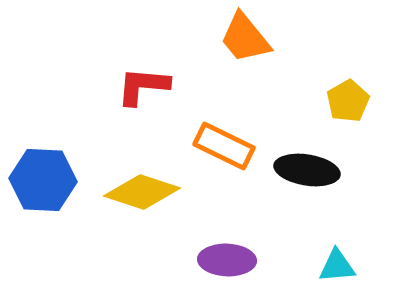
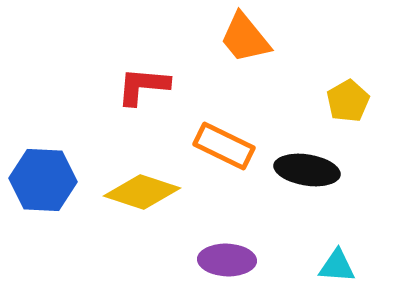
cyan triangle: rotated 9 degrees clockwise
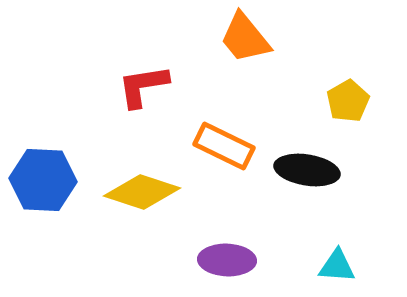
red L-shape: rotated 14 degrees counterclockwise
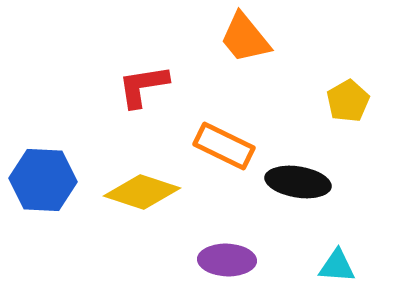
black ellipse: moved 9 px left, 12 px down
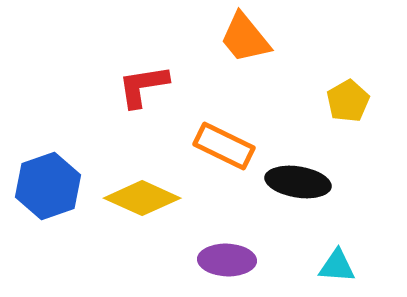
blue hexagon: moved 5 px right, 6 px down; rotated 22 degrees counterclockwise
yellow diamond: moved 6 px down; rotated 6 degrees clockwise
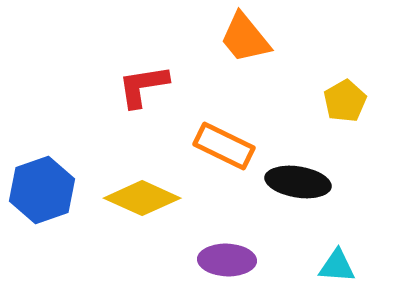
yellow pentagon: moved 3 px left
blue hexagon: moved 6 px left, 4 px down
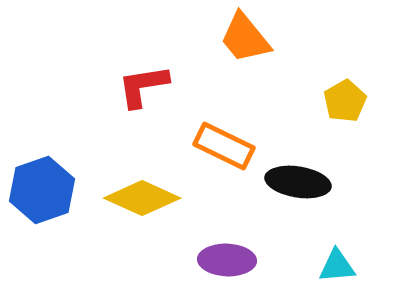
cyan triangle: rotated 9 degrees counterclockwise
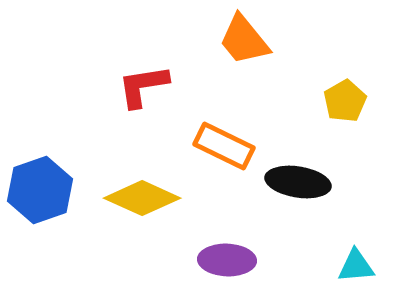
orange trapezoid: moved 1 px left, 2 px down
blue hexagon: moved 2 px left
cyan triangle: moved 19 px right
